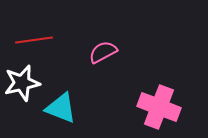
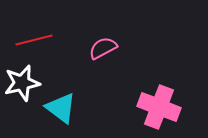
red line: rotated 6 degrees counterclockwise
pink semicircle: moved 4 px up
cyan triangle: rotated 16 degrees clockwise
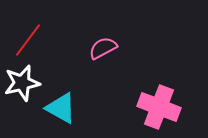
red line: moved 6 px left; rotated 39 degrees counterclockwise
cyan triangle: rotated 8 degrees counterclockwise
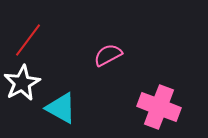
pink semicircle: moved 5 px right, 7 px down
white star: rotated 15 degrees counterclockwise
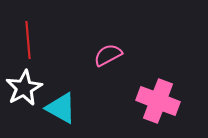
red line: rotated 42 degrees counterclockwise
white star: moved 2 px right, 5 px down
pink cross: moved 1 px left, 6 px up
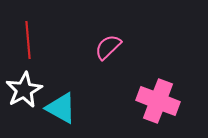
pink semicircle: moved 8 px up; rotated 16 degrees counterclockwise
white star: moved 2 px down
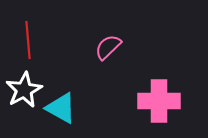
pink cross: moved 1 px right; rotated 21 degrees counterclockwise
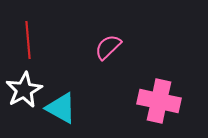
pink cross: rotated 12 degrees clockwise
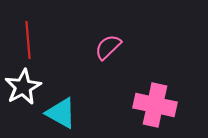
white star: moved 1 px left, 3 px up
pink cross: moved 4 px left, 4 px down
cyan triangle: moved 5 px down
